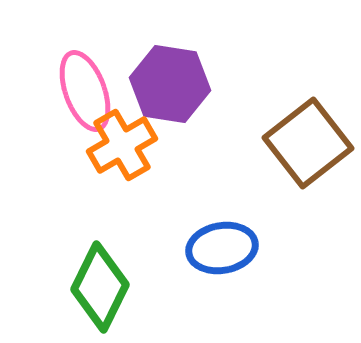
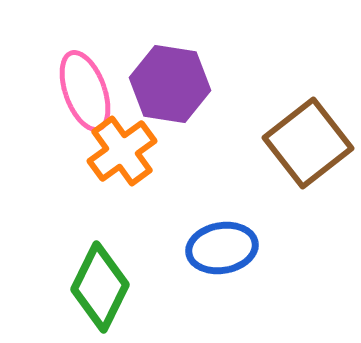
orange cross: moved 6 px down; rotated 6 degrees counterclockwise
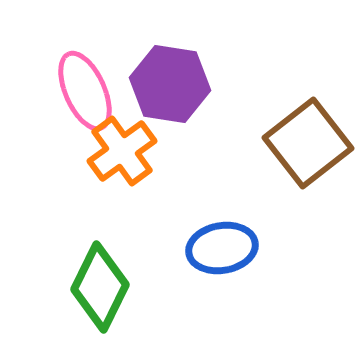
pink ellipse: rotated 4 degrees counterclockwise
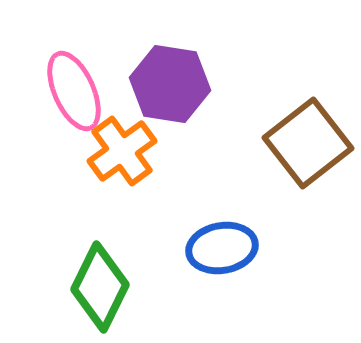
pink ellipse: moved 11 px left
